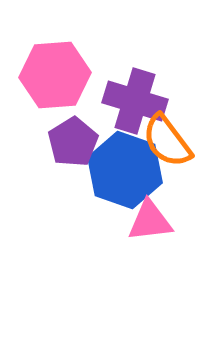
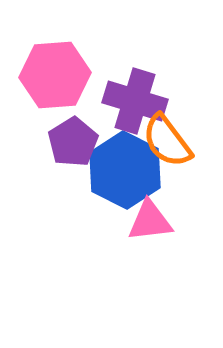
blue hexagon: rotated 8 degrees clockwise
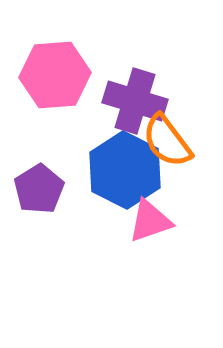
purple pentagon: moved 34 px left, 47 px down
pink triangle: rotated 12 degrees counterclockwise
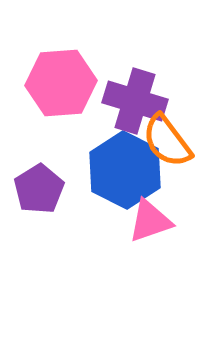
pink hexagon: moved 6 px right, 8 px down
